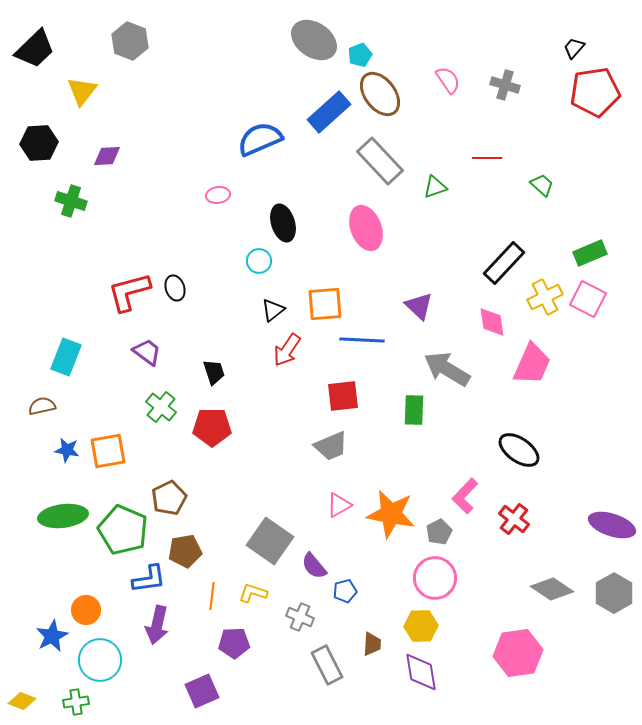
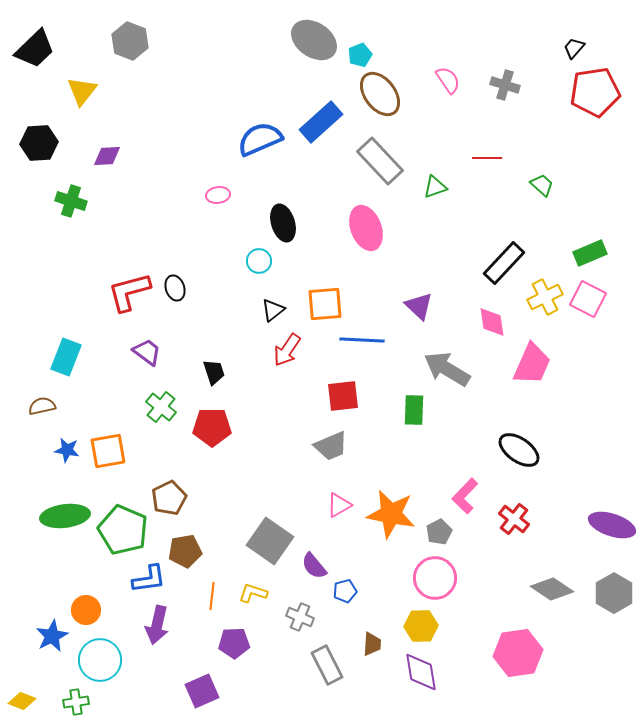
blue rectangle at (329, 112): moved 8 px left, 10 px down
green ellipse at (63, 516): moved 2 px right
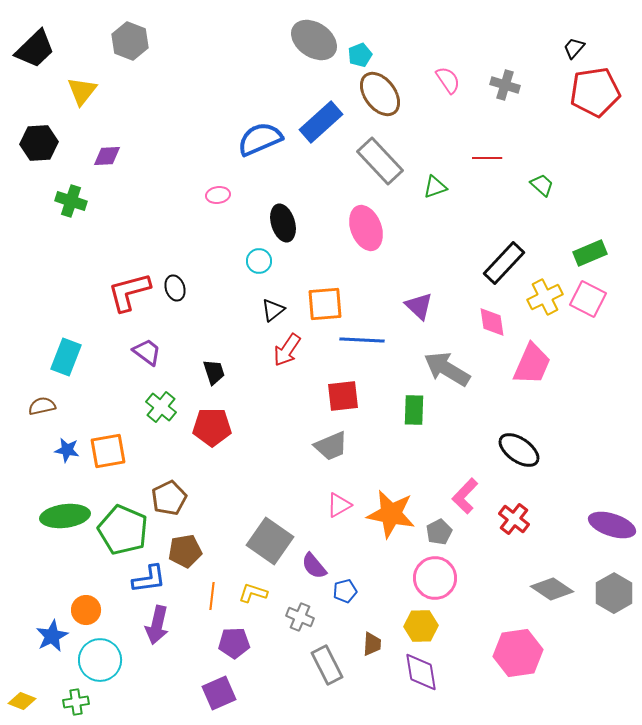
purple square at (202, 691): moved 17 px right, 2 px down
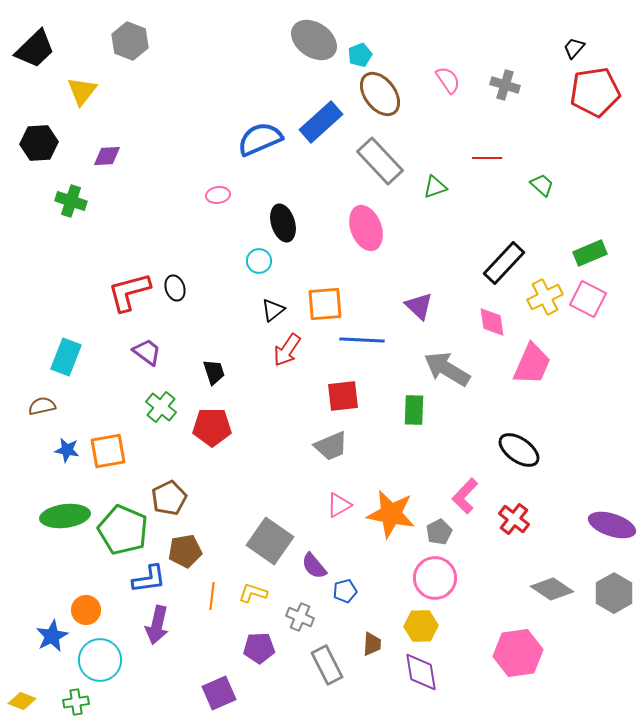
purple pentagon at (234, 643): moved 25 px right, 5 px down
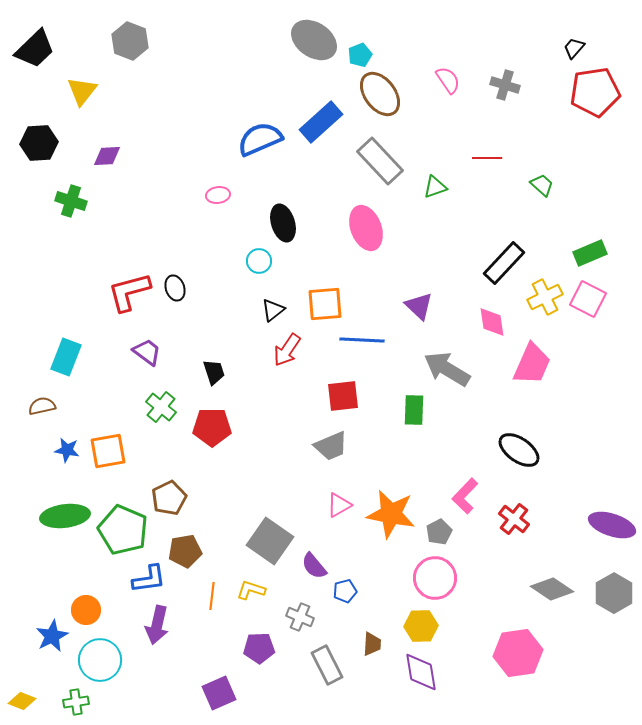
yellow L-shape at (253, 593): moved 2 px left, 3 px up
